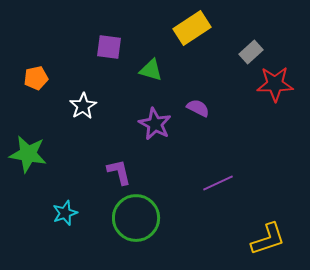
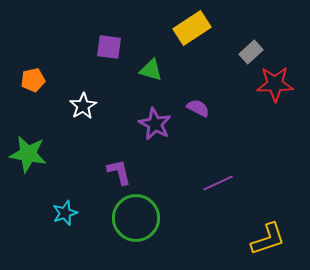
orange pentagon: moved 3 px left, 2 px down
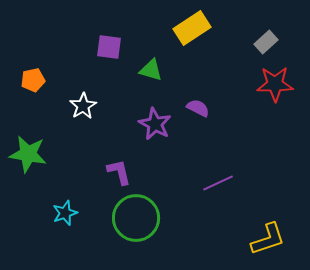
gray rectangle: moved 15 px right, 10 px up
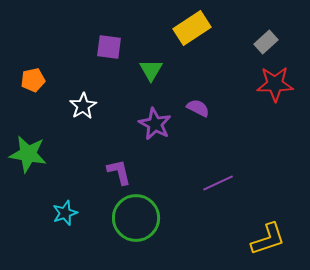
green triangle: rotated 45 degrees clockwise
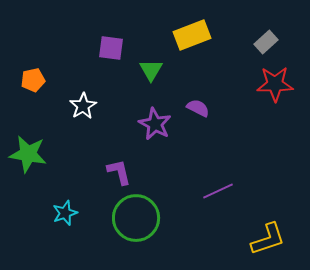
yellow rectangle: moved 7 px down; rotated 12 degrees clockwise
purple square: moved 2 px right, 1 px down
purple line: moved 8 px down
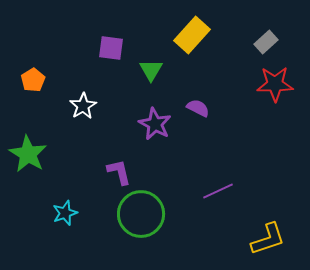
yellow rectangle: rotated 27 degrees counterclockwise
orange pentagon: rotated 20 degrees counterclockwise
green star: rotated 21 degrees clockwise
green circle: moved 5 px right, 4 px up
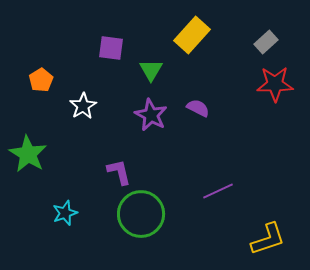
orange pentagon: moved 8 px right
purple star: moved 4 px left, 9 px up
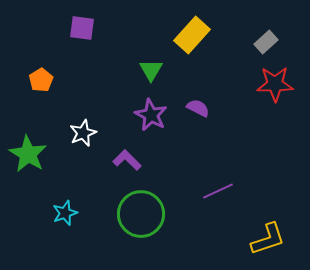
purple square: moved 29 px left, 20 px up
white star: moved 27 px down; rotated 8 degrees clockwise
purple L-shape: moved 8 px right, 12 px up; rotated 32 degrees counterclockwise
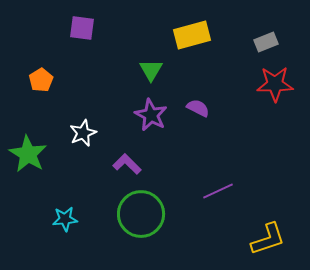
yellow rectangle: rotated 33 degrees clockwise
gray rectangle: rotated 20 degrees clockwise
purple L-shape: moved 4 px down
cyan star: moved 6 px down; rotated 15 degrees clockwise
